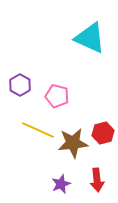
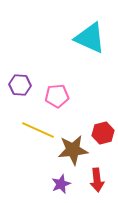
purple hexagon: rotated 25 degrees counterclockwise
pink pentagon: rotated 20 degrees counterclockwise
brown star: moved 7 px down
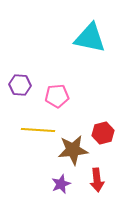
cyan triangle: rotated 12 degrees counterclockwise
yellow line: rotated 20 degrees counterclockwise
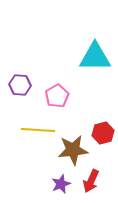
cyan triangle: moved 5 px right, 19 px down; rotated 12 degrees counterclockwise
pink pentagon: rotated 25 degrees counterclockwise
red arrow: moved 6 px left, 1 px down; rotated 30 degrees clockwise
